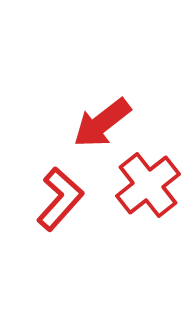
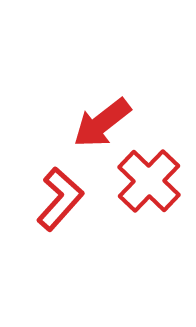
red cross: moved 1 px right, 4 px up; rotated 8 degrees counterclockwise
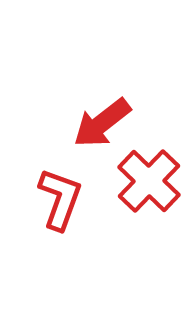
red L-shape: rotated 22 degrees counterclockwise
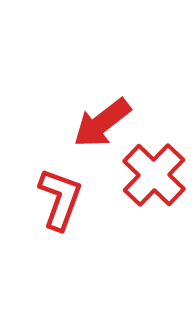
red cross: moved 5 px right, 6 px up
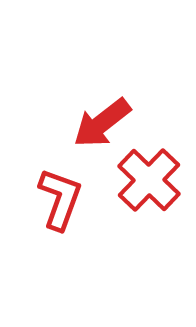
red cross: moved 5 px left, 5 px down
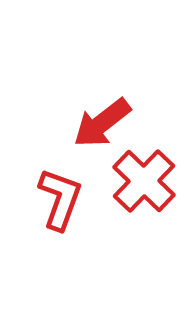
red cross: moved 5 px left, 1 px down
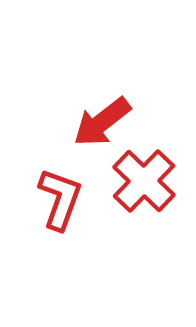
red arrow: moved 1 px up
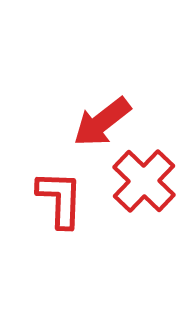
red L-shape: rotated 18 degrees counterclockwise
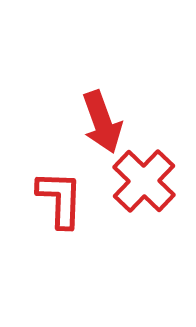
red arrow: rotated 72 degrees counterclockwise
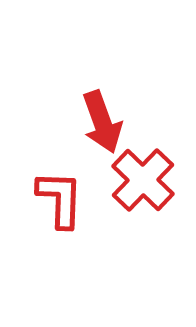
red cross: moved 1 px left, 1 px up
